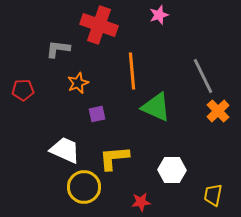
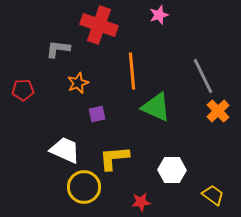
yellow trapezoid: rotated 115 degrees clockwise
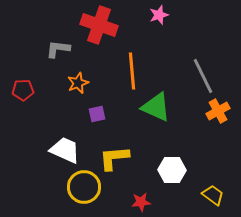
orange cross: rotated 15 degrees clockwise
